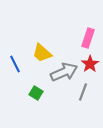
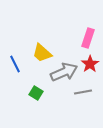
gray line: rotated 60 degrees clockwise
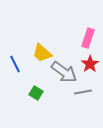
gray arrow: rotated 60 degrees clockwise
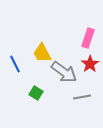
yellow trapezoid: rotated 20 degrees clockwise
gray line: moved 1 px left, 5 px down
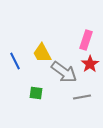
pink rectangle: moved 2 px left, 2 px down
blue line: moved 3 px up
green square: rotated 24 degrees counterclockwise
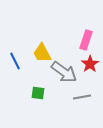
green square: moved 2 px right
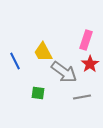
yellow trapezoid: moved 1 px right, 1 px up
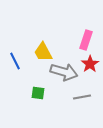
gray arrow: rotated 20 degrees counterclockwise
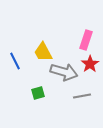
green square: rotated 24 degrees counterclockwise
gray line: moved 1 px up
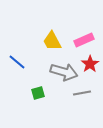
pink rectangle: moved 2 px left; rotated 48 degrees clockwise
yellow trapezoid: moved 9 px right, 11 px up
blue line: moved 2 px right, 1 px down; rotated 24 degrees counterclockwise
gray line: moved 3 px up
